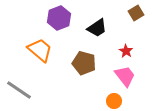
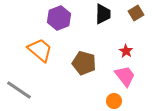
black trapezoid: moved 6 px right, 14 px up; rotated 55 degrees counterclockwise
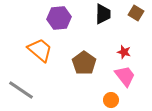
brown square: rotated 28 degrees counterclockwise
purple hexagon: rotated 15 degrees clockwise
red star: moved 2 px left, 1 px down; rotated 16 degrees counterclockwise
brown pentagon: rotated 20 degrees clockwise
gray line: moved 2 px right
orange circle: moved 3 px left, 1 px up
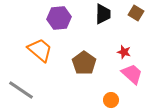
pink trapezoid: moved 7 px right, 2 px up; rotated 10 degrees counterclockwise
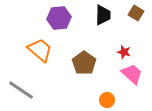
black trapezoid: moved 1 px down
orange circle: moved 4 px left
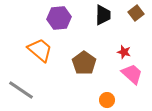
brown square: rotated 21 degrees clockwise
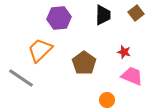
orange trapezoid: rotated 84 degrees counterclockwise
pink trapezoid: moved 2 px down; rotated 20 degrees counterclockwise
gray line: moved 12 px up
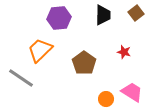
pink trapezoid: moved 16 px down; rotated 10 degrees clockwise
orange circle: moved 1 px left, 1 px up
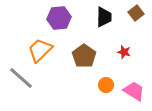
black trapezoid: moved 1 px right, 2 px down
brown pentagon: moved 7 px up
gray line: rotated 8 degrees clockwise
pink trapezoid: moved 2 px right, 1 px up
orange circle: moved 14 px up
